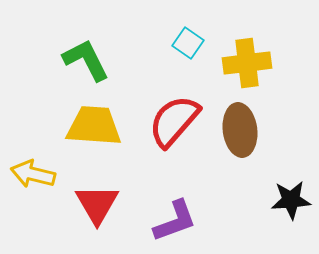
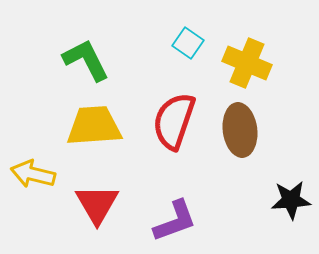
yellow cross: rotated 30 degrees clockwise
red semicircle: rotated 22 degrees counterclockwise
yellow trapezoid: rotated 8 degrees counterclockwise
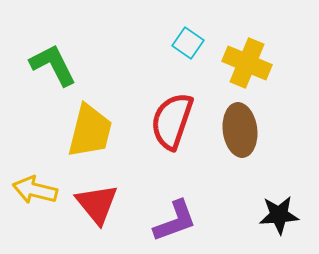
green L-shape: moved 33 px left, 5 px down
red semicircle: moved 2 px left
yellow trapezoid: moved 4 px left, 5 px down; rotated 108 degrees clockwise
yellow arrow: moved 2 px right, 16 px down
black star: moved 12 px left, 15 px down
red triangle: rotated 9 degrees counterclockwise
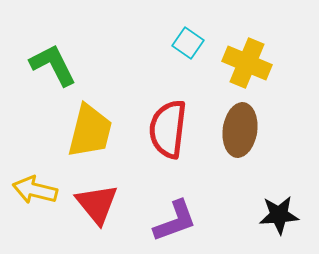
red semicircle: moved 4 px left, 8 px down; rotated 12 degrees counterclockwise
brown ellipse: rotated 15 degrees clockwise
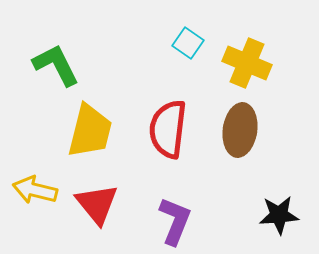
green L-shape: moved 3 px right
purple L-shape: rotated 48 degrees counterclockwise
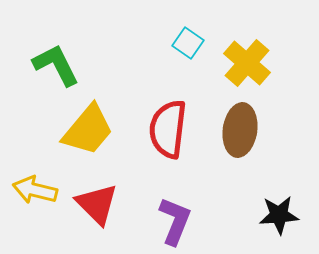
yellow cross: rotated 18 degrees clockwise
yellow trapezoid: moved 2 px left, 1 px up; rotated 26 degrees clockwise
red triangle: rotated 6 degrees counterclockwise
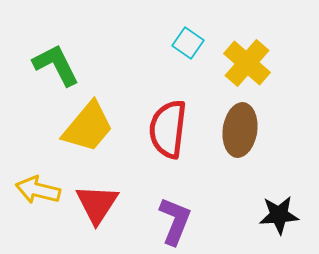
yellow trapezoid: moved 3 px up
yellow arrow: moved 3 px right
red triangle: rotated 18 degrees clockwise
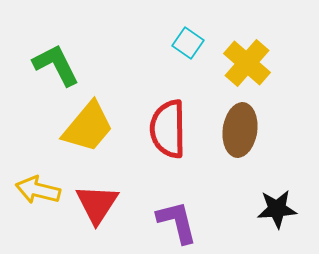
red semicircle: rotated 8 degrees counterclockwise
black star: moved 2 px left, 6 px up
purple L-shape: moved 2 px right, 1 px down; rotated 36 degrees counterclockwise
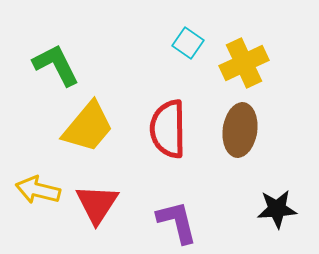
yellow cross: moved 3 px left; rotated 24 degrees clockwise
